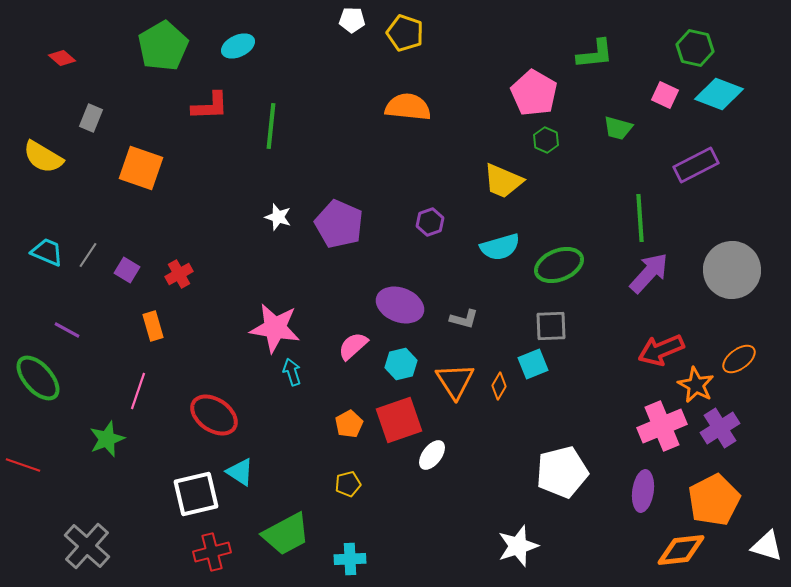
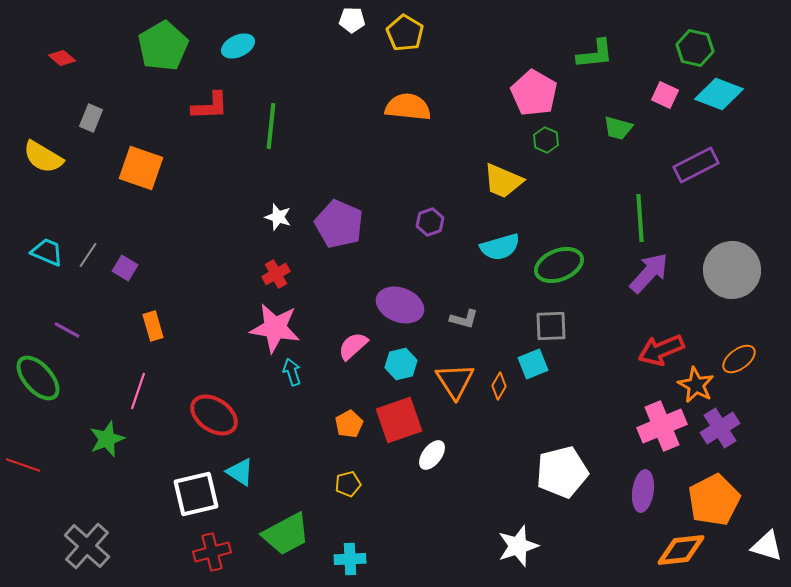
yellow pentagon at (405, 33): rotated 12 degrees clockwise
purple square at (127, 270): moved 2 px left, 2 px up
red cross at (179, 274): moved 97 px right
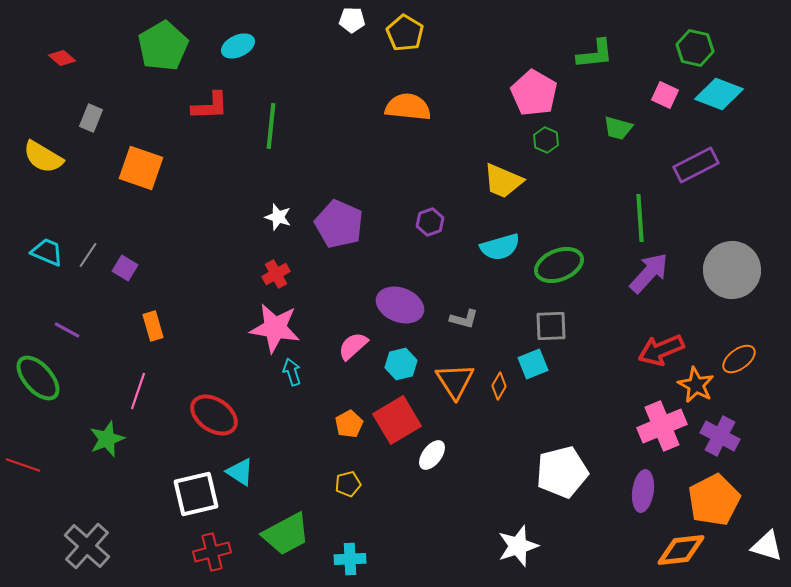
red square at (399, 420): moved 2 px left; rotated 12 degrees counterclockwise
purple cross at (720, 428): moved 8 px down; rotated 30 degrees counterclockwise
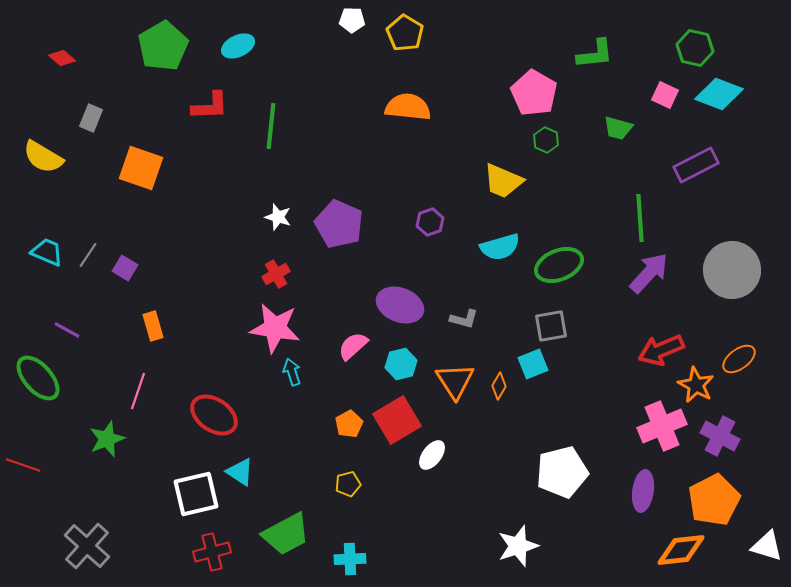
gray square at (551, 326): rotated 8 degrees counterclockwise
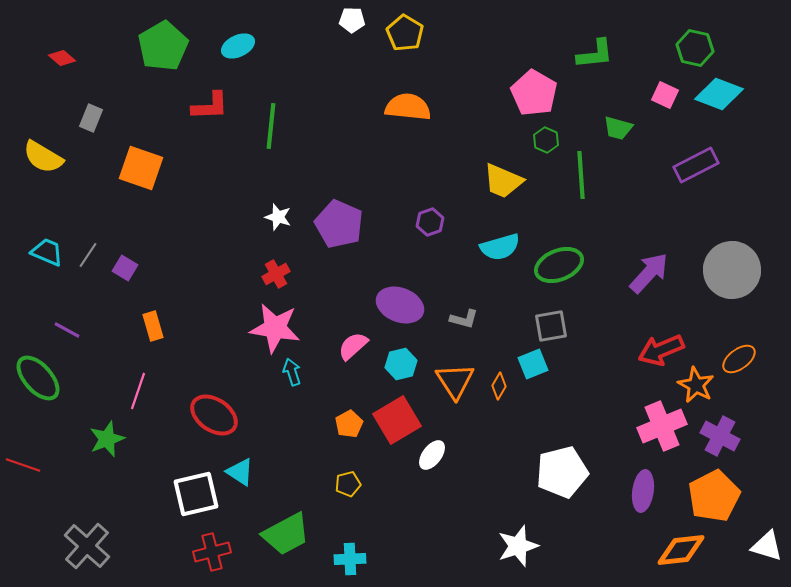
green line at (640, 218): moved 59 px left, 43 px up
orange pentagon at (714, 500): moved 4 px up
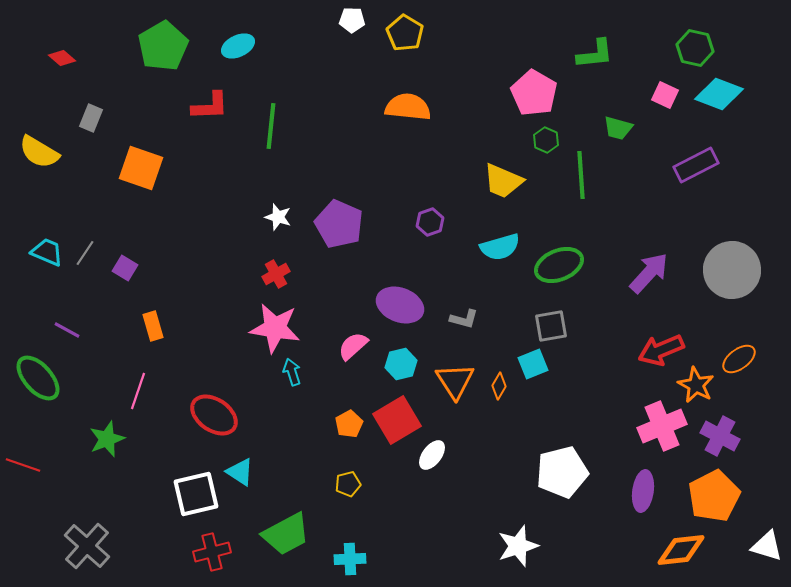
yellow semicircle at (43, 157): moved 4 px left, 5 px up
gray line at (88, 255): moved 3 px left, 2 px up
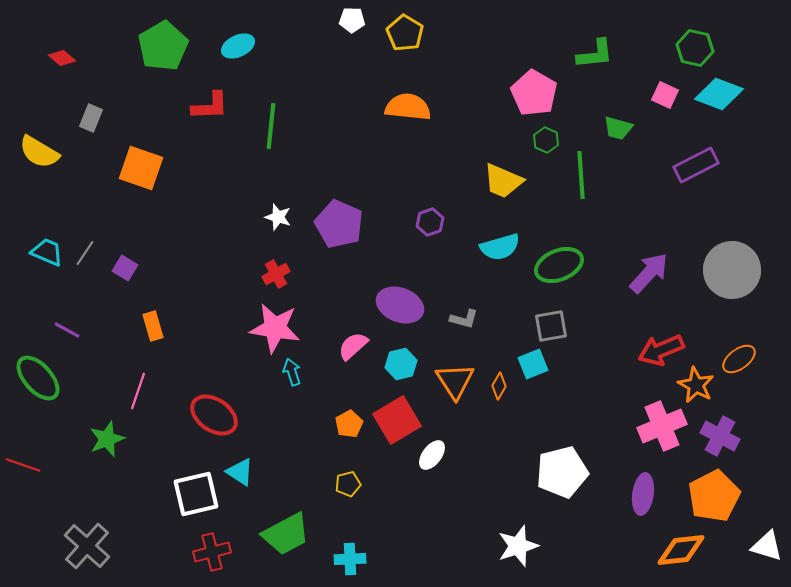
purple ellipse at (643, 491): moved 3 px down
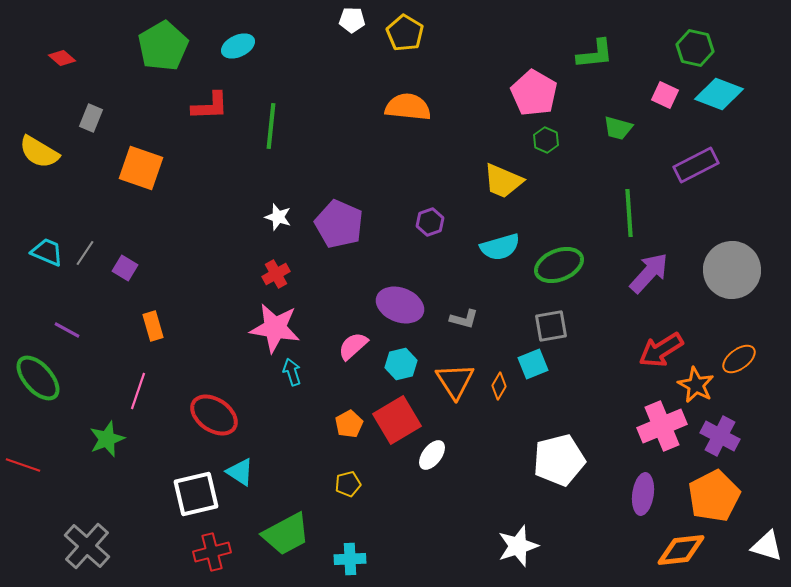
green line at (581, 175): moved 48 px right, 38 px down
red arrow at (661, 350): rotated 9 degrees counterclockwise
white pentagon at (562, 472): moved 3 px left, 12 px up
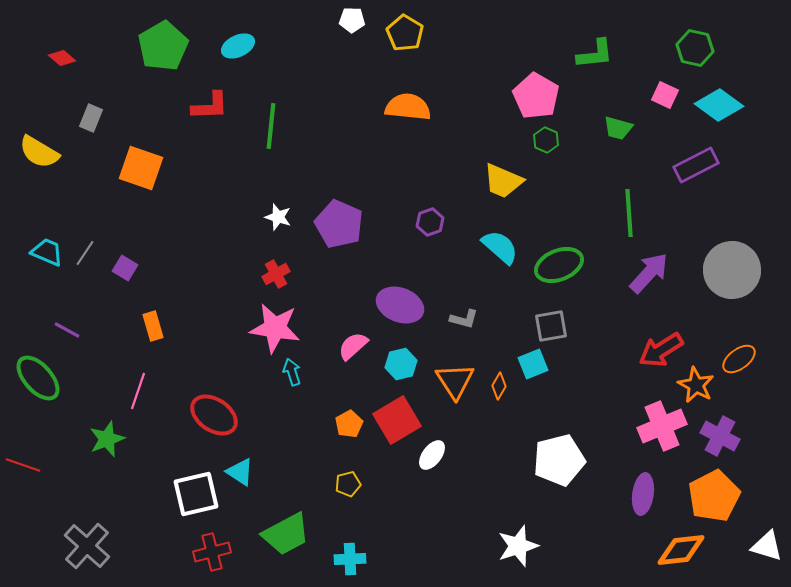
pink pentagon at (534, 93): moved 2 px right, 3 px down
cyan diamond at (719, 94): moved 11 px down; rotated 15 degrees clockwise
cyan semicircle at (500, 247): rotated 123 degrees counterclockwise
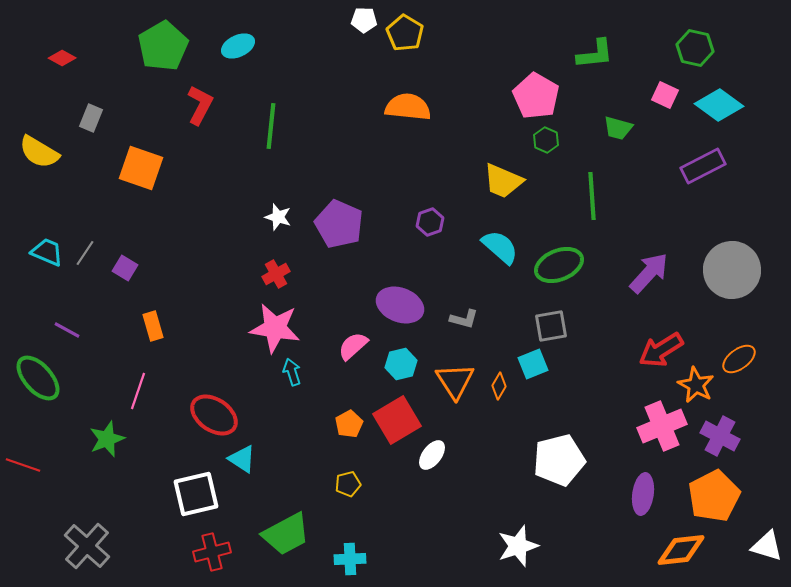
white pentagon at (352, 20): moved 12 px right
red diamond at (62, 58): rotated 12 degrees counterclockwise
red L-shape at (210, 106): moved 10 px left, 1 px up; rotated 60 degrees counterclockwise
purple rectangle at (696, 165): moved 7 px right, 1 px down
green line at (629, 213): moved 37 px left, 17 px up
cyan triangle at (240, 472): moved 2 px right, 13 px up
